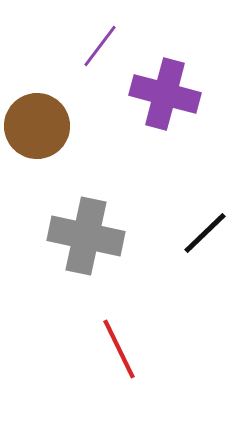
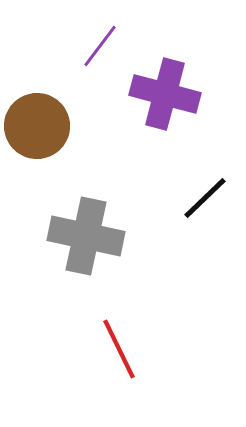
black line: moved 35 px up
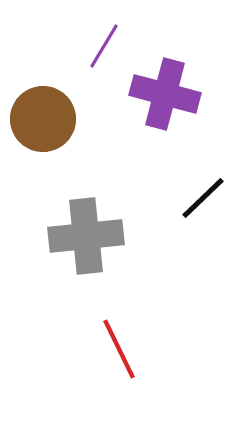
purple line: moved 4 px right; rotated 6 degrees counterclockwise
brown circle: moved 6 px right, 7 px up
black line: moved 2 px left
gray cross: rotated 18 degrees counterclockwise
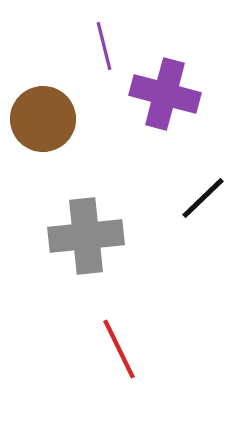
purple line: rotated 45 degrees counterclockwise
